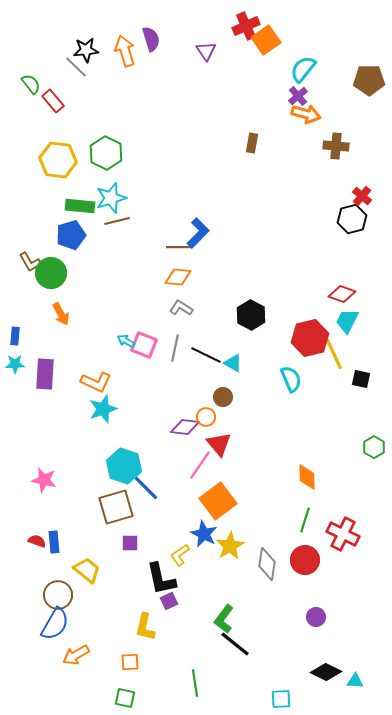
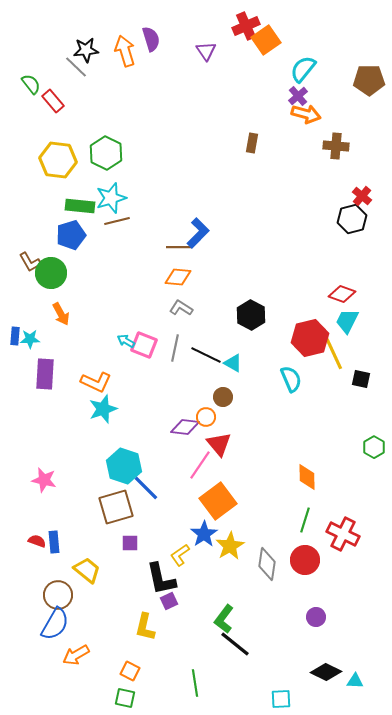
cyan star at (15, 364): moved 15 px right, 25 px up
blue star at (204, 534): rotated 12 degrees clockwise
orange square at (130, 662): moved 9 px down; rotated 30 degrees clockwise
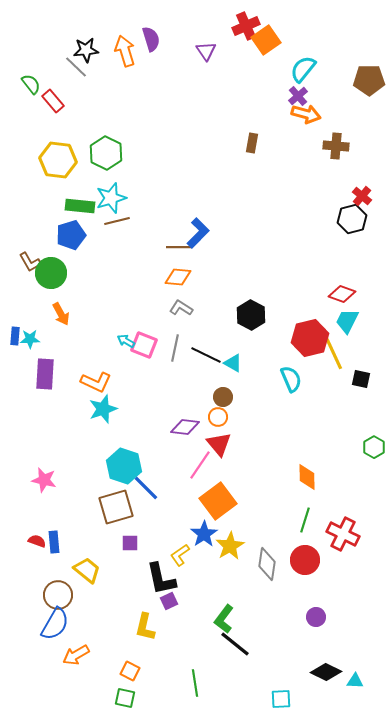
orange circle at (206, 417): moved 12 px right
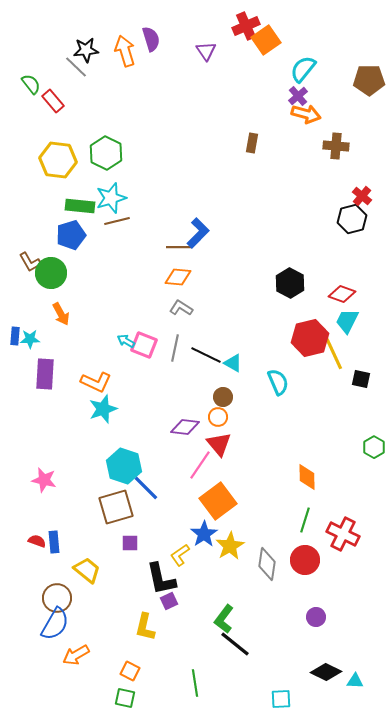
black hexagon at (251, 315): moved 39 px right, 32 px up
cyan semicircle at (291, 379): moved 13 px left, 3 px down
brown circle at (58, 595): moved 1 px left, 3 px down
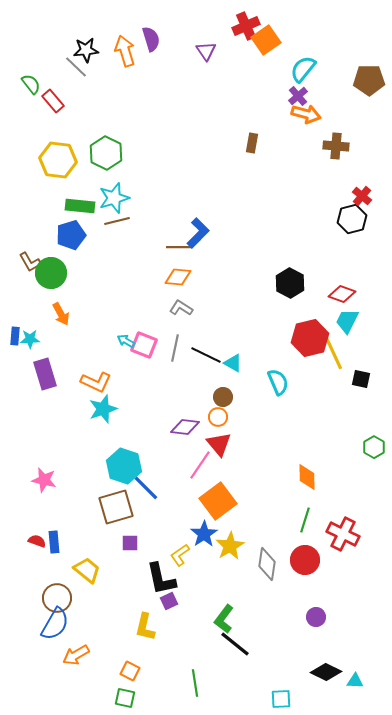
cyan star at (111, 198): moved 3 px right
purple rectangle at (45, 374): rotated 20 degrees counterclockwise
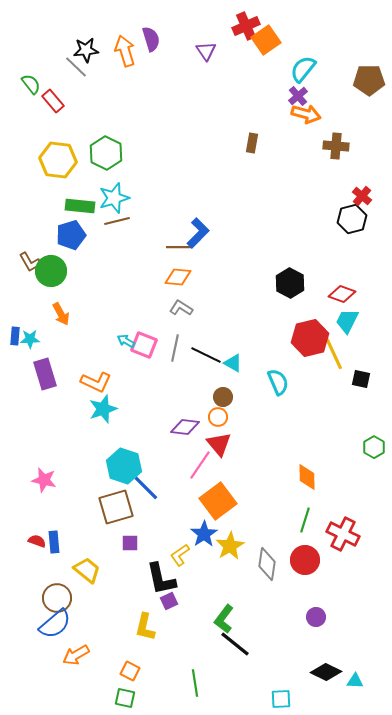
green circle at (51, 273): moved 2 px up
blue semicircle at (55, 624): rotated 20 degrees clockwise
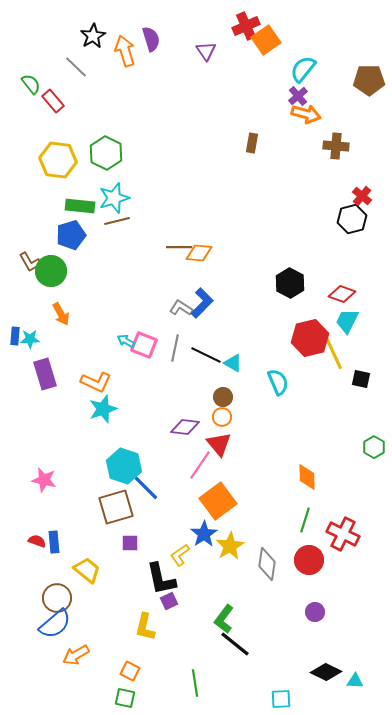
black star at (86, 50): moved 7 px right, 14 px up; rotated 25 degrees counterclockwise
blue L-shape at (198, 233): moved 4 px right, 70 px down
orange diamond at (178, 277): moved 21 px right, 24 px up
orange circle at (218, 417): moved 4 px right
red circle at (305, 560): moved 4 px right
purple circle at (316, 617): moved 1 px left, 5 px up
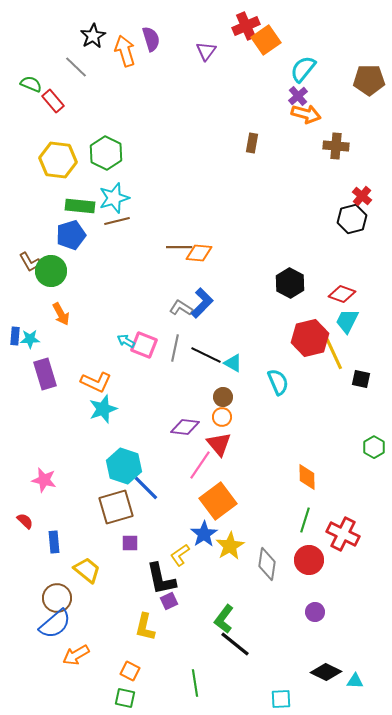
purple triangle at (206, 51): rotated 10 degrees clockwise
green semicircle at (31, 84): rotated 30 degrees counterclockwise
red semicircle at (37, 541): moved 12 px left, 20 px up; rotated 24 degrees clockwise
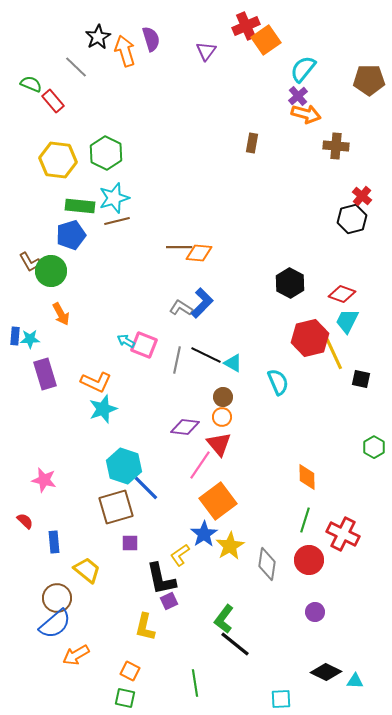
black star at (93, 36): moved 5 px right, 1 px down
gray line at (175, 348): moved 2 px right, 12 px down
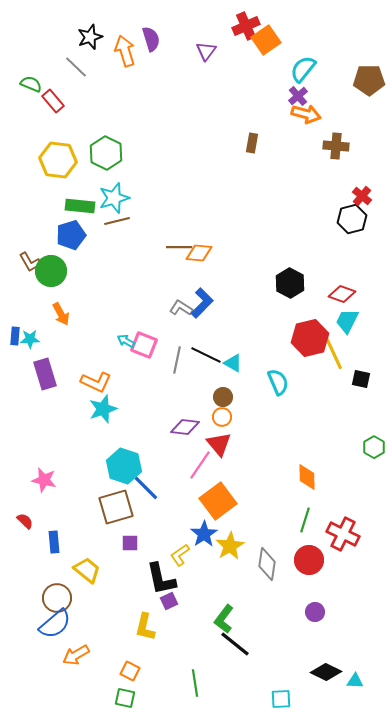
black star at (98, 37): moved 8 px left; rotated 10 degrees clockwise
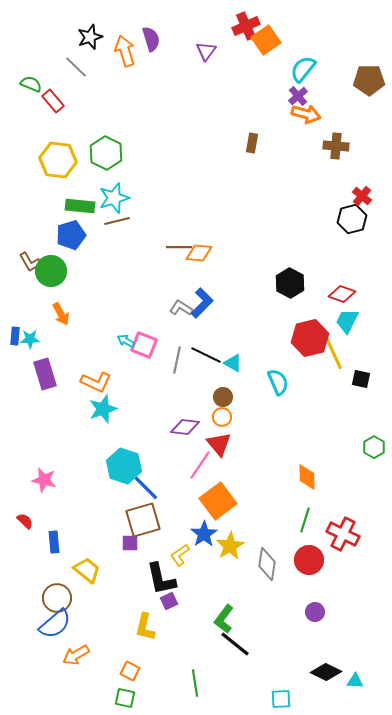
brown square at (116, 507): moved 27 px right, 13 px down
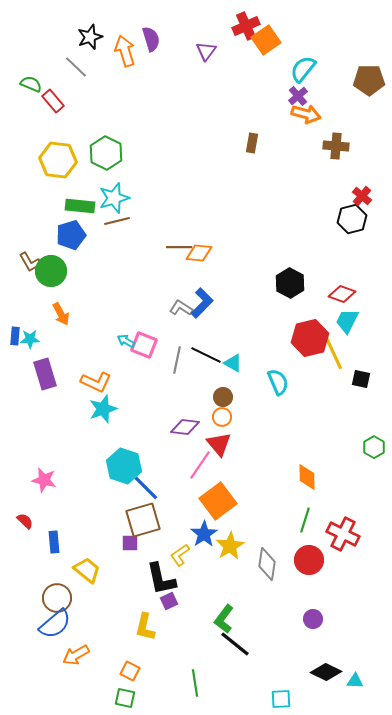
purple circle at (315, 612): moved 2 px left, 7 px down
